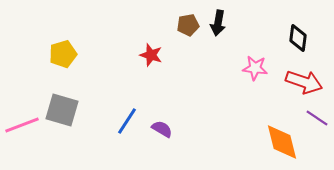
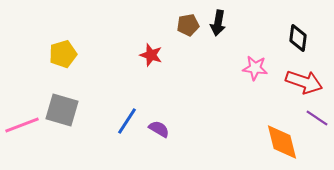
purple semicircle: moved 3 px left
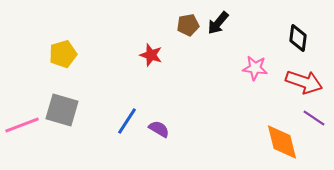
black arrow: rotated 30 degrees clockwise
purple line: moved 3 px left
